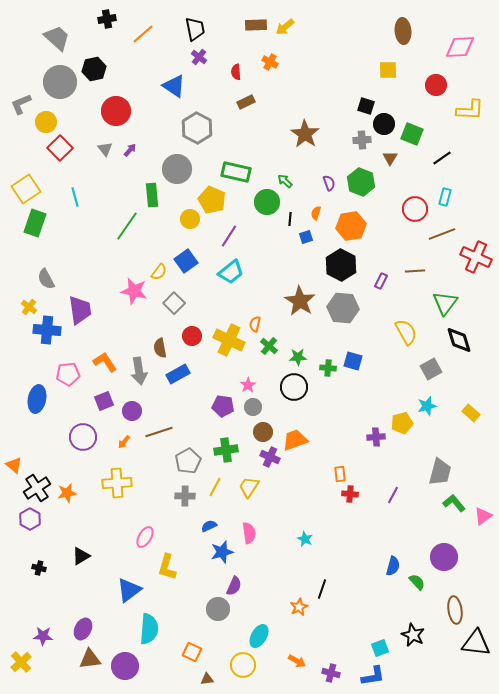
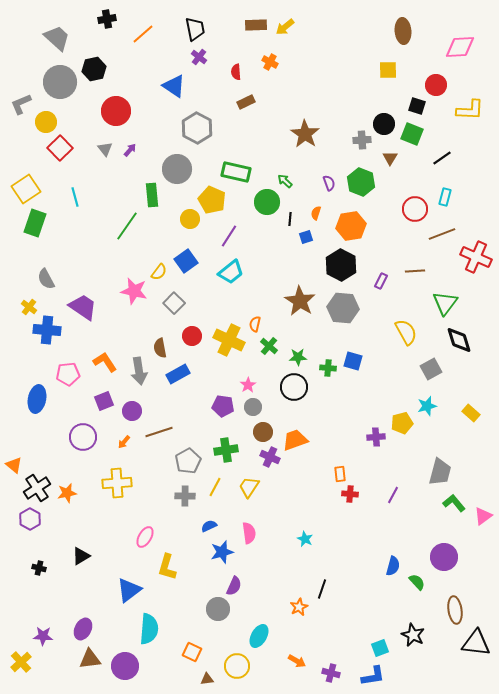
black square at (366, 106): moved 51 px right
purple trapezoid at (80, 310): moved 3 px right, 3 px up; rotated 48 degrees counterclockwise
yellow circle at (243, 665): moved 6 px left, 1 px down
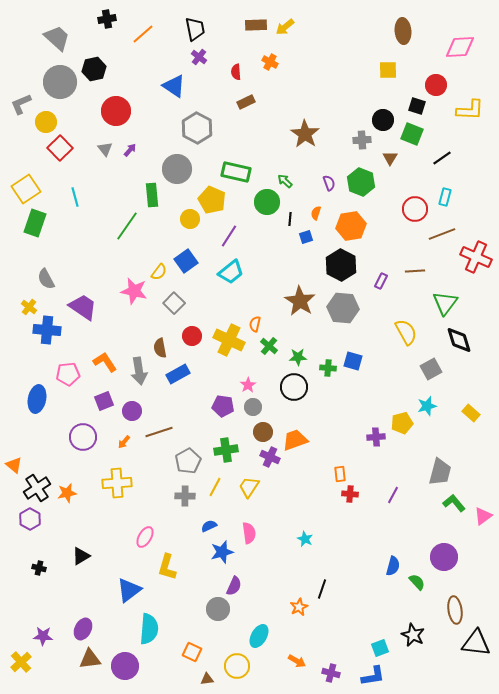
black circle at (384, 124): moved 1 px left, 4 px up
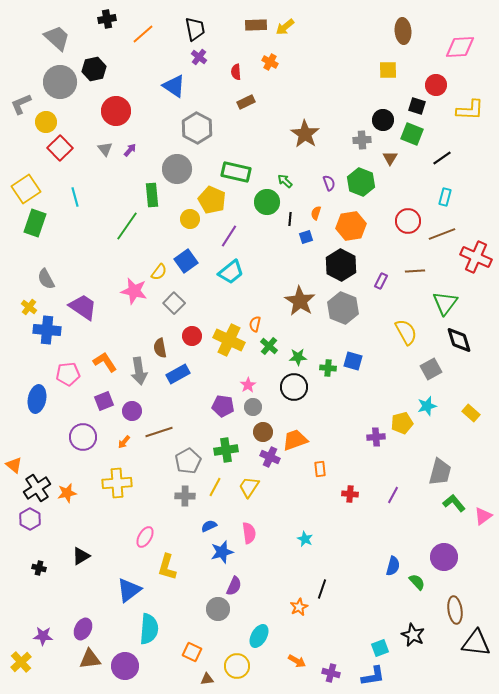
red circle at (415, 209): moved 7 px left, 12 px down
gray hexagon at (343, 308): rotated 16 degrees clockwise
orange rectangle at (340, 474): moved 20 px left, 5 px up
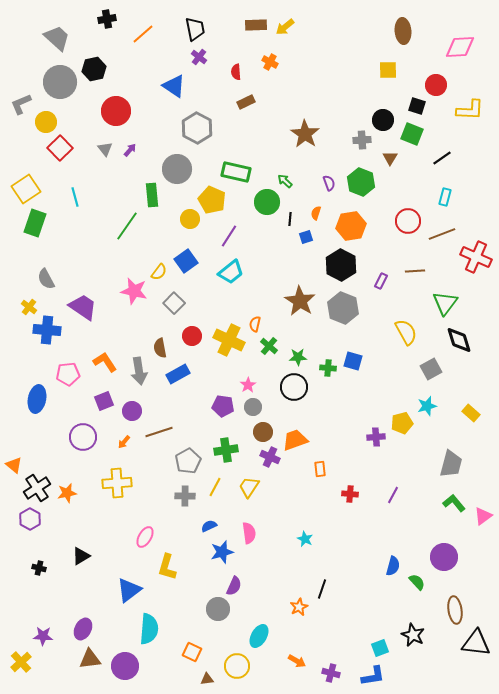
gray trapezoid at (440, 472): moved 11 px right, 8 px up
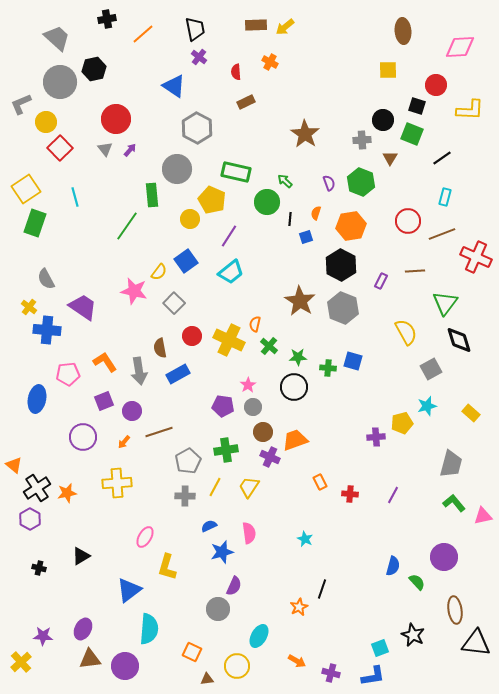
red circle at (116, 111): moved 8 px down
orange rectangle at (320, 469): moved 13 px down; rotated 21 degrees counterclockwise
pink triangle at (483, 516): rotated 24 degrees clockwise
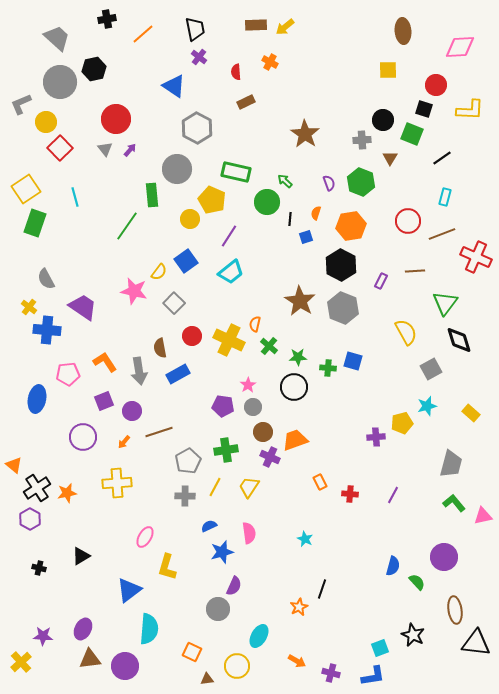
black square at (417, 106): moved 7 px right, 3 px down
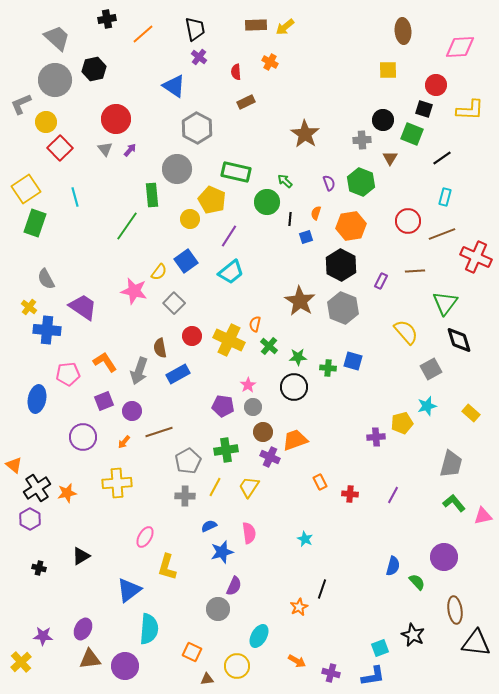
gray circle at (60, 82): moved 5 px left, 2 px up
yellow semicircle at (406, 332): rotated 12 degrees counterclockwise
gray arrow at (139, 371): rotated 28 degrees clockwise
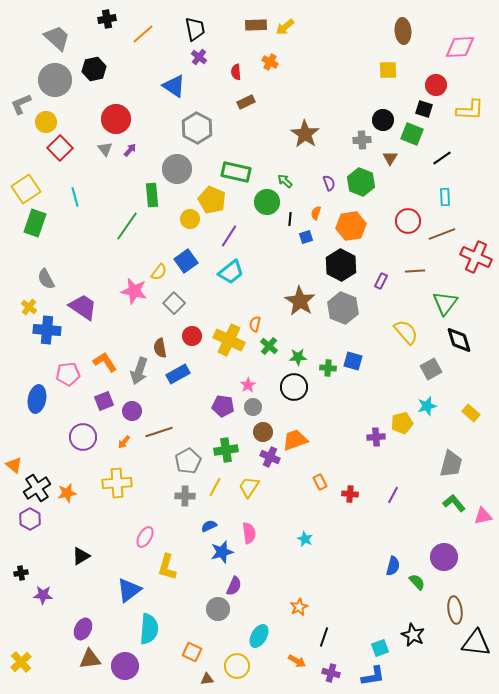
cyan rectangle at (445, 197): rotated 18 degrees counterclockwise
black cross at (39, 568): moved 18 px left, 5 px down; rotated 24 degrees counterclockwise
black line at (322, 589): moved 2 px right, 48 px down
purple star at (43, 636): moved 41 px up
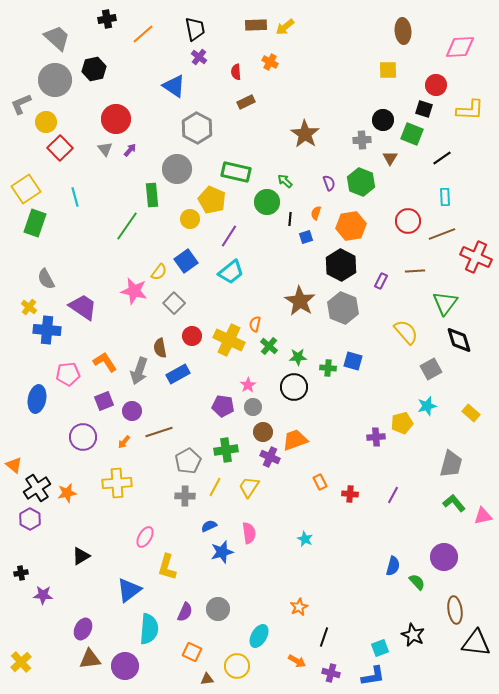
purple semicircle at (234, 586): moved 49 px left, 26 px down
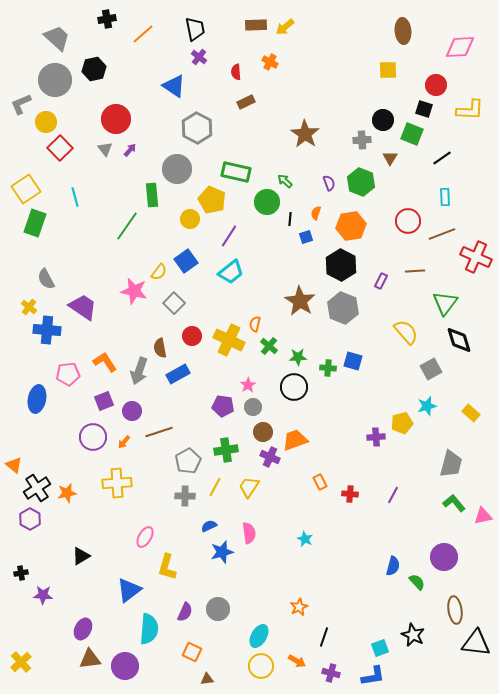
purple circle at (83, 437): moved 10 px right
yellow circle at (237, 666): moved 24 px right
